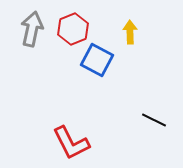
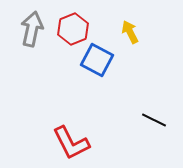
yellow arrow: rotated 25 degrees counterclockwise
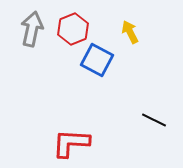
red L-shape: rotated 120 degrees clockwise
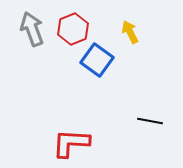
gray arrow: rotated 32 degrees counterclockwise
blue square: rotated 8 degrees clockwise
black line: moved 4 px left, 1 px down; rotated 15 degrees counterclockwise
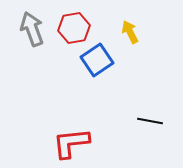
red hexagon: moved 1 px right, 1 px up; rotated 12 degrees clockwise
blue square: rotated 20 degrees clockwise
red L-shape: rotated 9 degrees counterclockwise
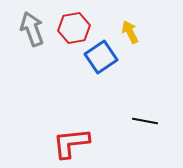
blue square: moved 4 px right, 3 px up
black line: moved 5 px left
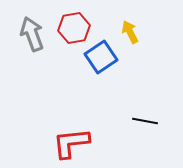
gray arrow: moved 5 px down
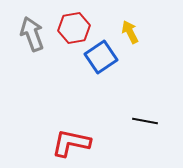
red L-shape: rotated 18 degrees clockwise
